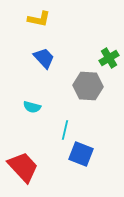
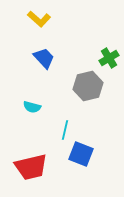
yellow L-shape: rotated 30 degrees clockwise
gray hexagon: rotated 16 degrees counterclockwise
red trapezoid: moved 8 px right; rotated 120 degrees clockwise
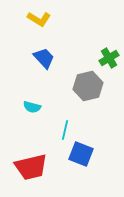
yellow L-shape: rotated 10 degrees counterclockwise
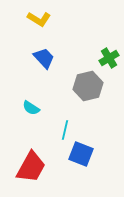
cyan semicircle: moved 1 px left, 1 px down; rotated 18 degrees clockwise
red trapezoid: rotated 48 degrees counterclockwise
